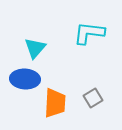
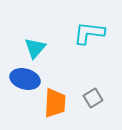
blue ellipse: rotated 12 degrees clockwise
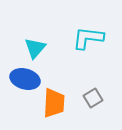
cyan L-shape: moved 1 px left, 5 px down
orange trapezoid: moved 1 px left
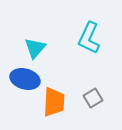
cyan L-shape: moved 1 px right; rotated 72 degrees counterclockwise
orange trapezoid: moved 1 px up
